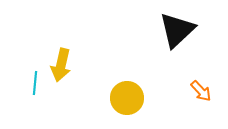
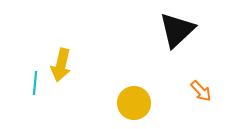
yellow circle: moved 7 px right, 5 px down
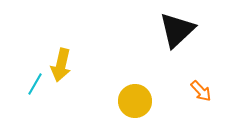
cyan line: moved 1 px down; rotated 25 degrees clockwise
yellow circle: moved 1 px right, 2 px up
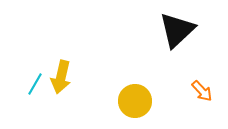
yellow arrow: moved 12 px down
orange arrow: moved 1 px right
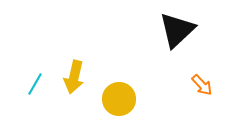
yellow arrow: moved 13 px right
orange arrow: moved 6 px up
yellow circle: moved 16 px left, 2 px up
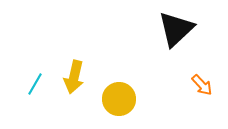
black triangle: moved 1 px left, 1 px up
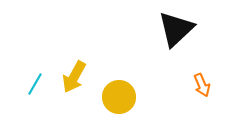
yellow arrow: rotated 16 degrees clockwise
orange arrow: rotated 20 degrees clockwise
yellow circle: moved 2 px up
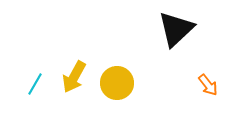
orange arrow: moved 6 px right; rotated 15 degrees counterclockwise
yellow circle: moved 2 px left, 14 px up
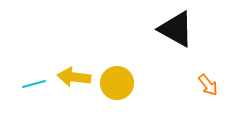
black triangle: rotated 48 degrees counterclockwise
yellow arrow: rotated 68 degrees clockwise
cyan line: moved 1 px left; rotated 45 degrees clockwise
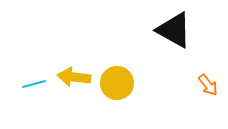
black triangle: moved 2 px left, 1 px down
